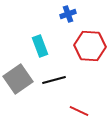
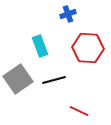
red hexagon: moved 2 px left, 2 px down
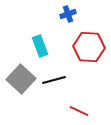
red hexagon: moved 1 px right, 1 px up
gray square: moved 3 px right; rotated 12 degrees counterclockwise
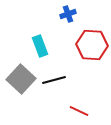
red hexagon: moved 3 px right, 2 px up
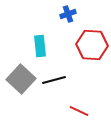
cyan rectangle: rotated 15 degrees clockwise
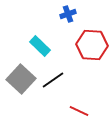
cyan rectangle: rotated 40 degrees counterclockwise
black line: moved 1 px left; rotated 20 degrees counterclockwise
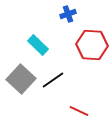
cyan rectangle: moved 2 px left, 1 px up
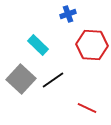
red line: moved 8 px right, 3 px up
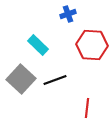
black line: moved 2 px right; rotated 15 degrees clockwise
red line: rotated 72 degrees clockwise
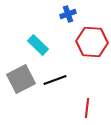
red hexagon: moved 3 px up
gray square: rotated 20 degrees clockwise
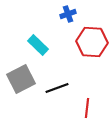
black line: moved 2 px right, 8 px down
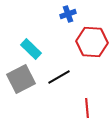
cyan rectangle: moved 7 px left, 4 px down
black line: moved 2 px right, 11 px up; rotated 10 degrees counterclockwise
red line: rotated 12 degrees counterclockwise
